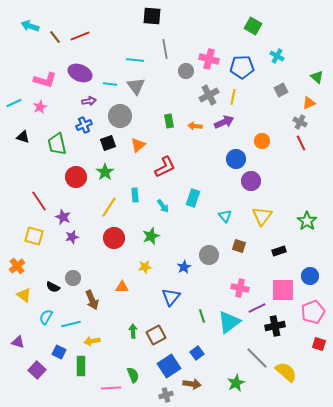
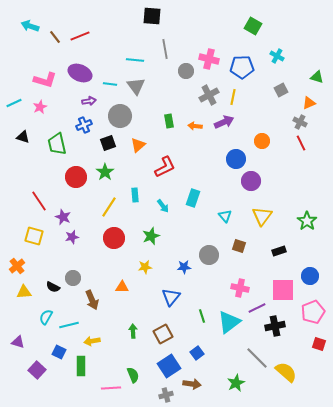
green triangle at (317, 77): rotated 24 degrees counterclockwise
blue star at (184, 267): rotated 24 degrees clockwise
yellow triangle at (24, 295): moved 3 px up; rotated 42 degrees counterclockwise
cyan line at (71, 324): moved 2 px left, 1 px down
brown square at (156, 335): moved 7 px right, 1 px up
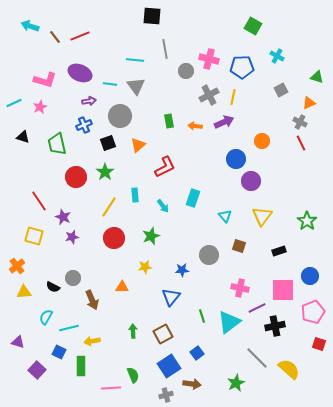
blue star at (184, 267): moved 2 px left, 3 px down
cyan line at (69, 325): moved 3 px down
yellow semicircle at (286, 372): moved 3 px right, 3 px up
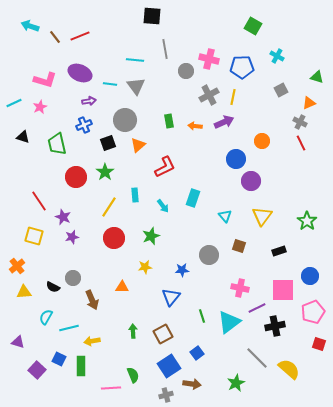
gray circle at (120, 116): moved 5 px right, 4 px down
blue square at (59, 352): moved 7 px down
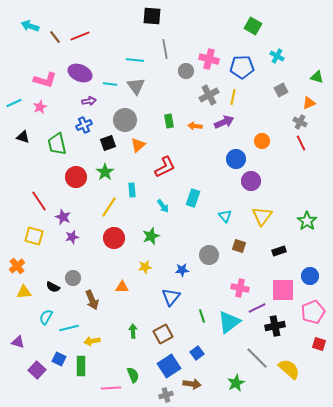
cyan rectangle at (135, 195): moved 3 px left, 5 px up
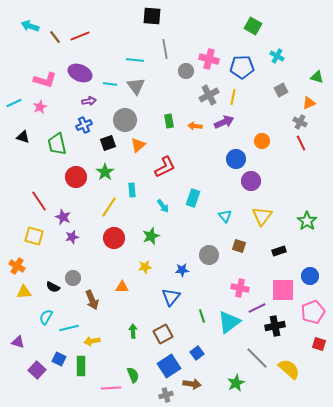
orange cross at (17, 266): rotated 21 degrees counterclockwise
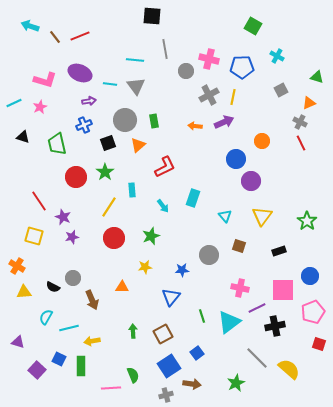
green rectangle at (169, 121): moved 15 px left
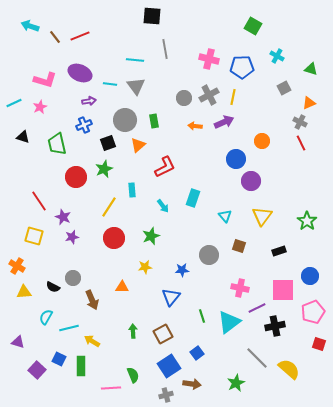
gray circle at (186, 71): moved 2 px left, 27 px down
green triangle at (317, 77): moved 6 px left, 8 px up
gray square at (281, 90): moved 3 px right, 2 px up
green star at (105, 172): moved 1 px left, 3 px up; rotated 12 degrees clockwise
yellow arrow at (92, 341): rotated 42 degrees clockwise
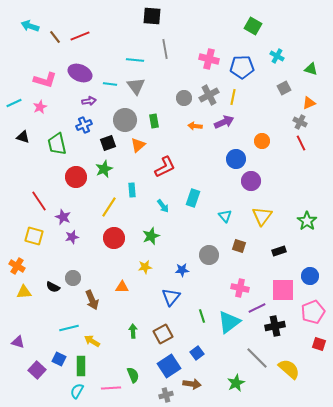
cyan semicircle at (46, 317): moved 31 px right, 74 px down
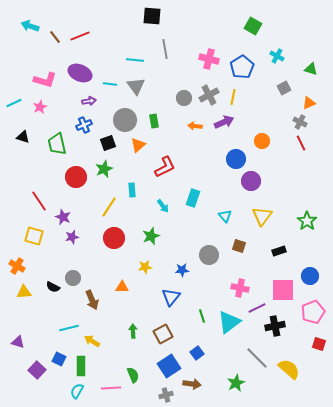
blue pentagon at (242, 67): rotated 30 degrees counterclockwise
